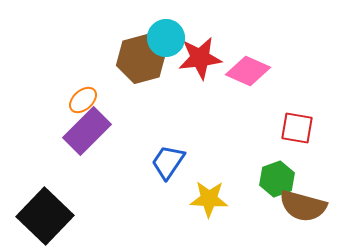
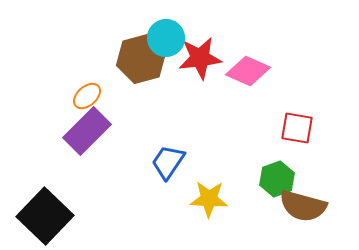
orange ellipse: moved 4 px right, 4 px up
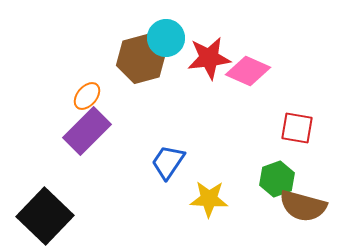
red star: moved 9 px right
orange ellipse: rotated 8 degrees counterclockwise
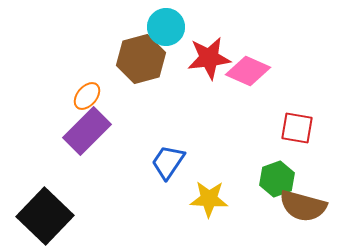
cyan circle: moved 11 px up
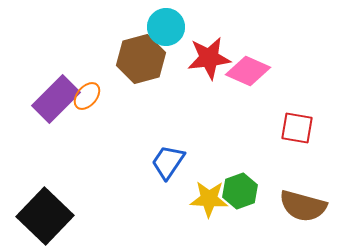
purple rectangle: moved 31 px left, 32 px up
green hexagon: moved 37 px left, 12 px down
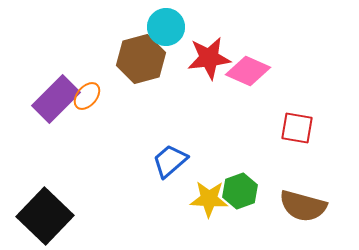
blue trapezoid: moved 2 px right, 1 px up; rotated 15 degrees clockwise
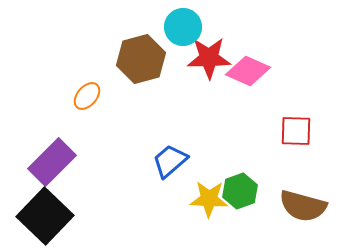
cyan circle: moved 17 px right
red star: rotated 6 degrees clockwise
purple rectangle: moved 4 px left, 63 px down
red square: moved 1 px left, 3 px down; rotated 8 degrees counterclockwise
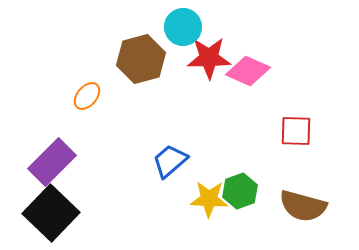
black square: moved 6 px right, 3 px up
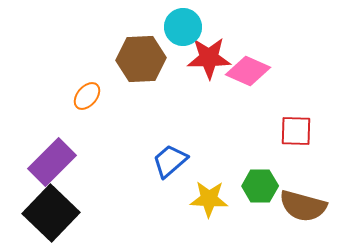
brown hexagon: rotated 12 degrees clockwise
green hexagon: moved 20 px right, 5 px up; rotated 20 degrees clockwise
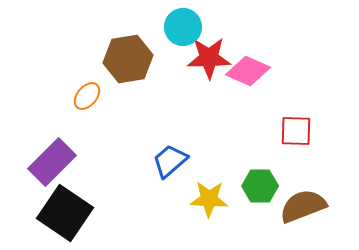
brown hexagon: moved 13 px left; rotated 6 degrees counterclockwise
brown semicircle: rotated 144 degrees clockwise
black square: moved 14 px right; rotated 10 degrees counterclockwise
